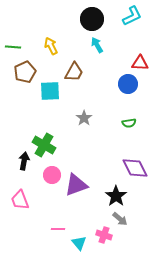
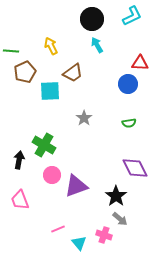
green line: moved 2 px left, 4 px down
brown trapezoid: moved 1 px left, 1 px down; rotated 25 degrees clockwise
black arrow: moved 5 px left, 1 px up
purple triangle: moved 1 px down
pink line: rotated 24 degrees counterclockwise
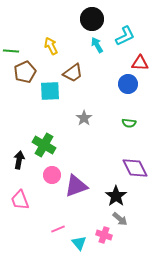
cyan L-shape: moved 7 px left, 20 px down
green semicircle: rotated 16 degrees clockwise
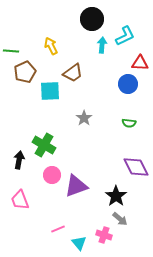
cyan arrow: moved 5 px right; rotated 35 degrees clockwise
purple diamond: moved 1 px right, 1 px up
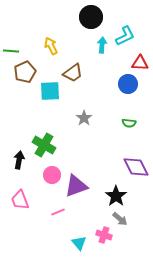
black circle: moved 1 px left, 2 px up
pink line: moved 17 px up
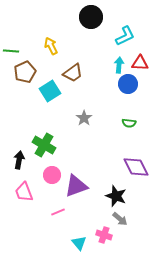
cyan arrow: moved 17 px right, 20 px down
cyan square: rotated 30 degrees counterclockwise
black star: rotated 15 degrees counterclockwise
pink trapezoid: moved 4 px right, 8 px up
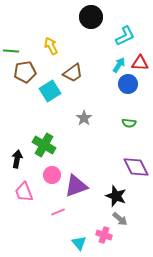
cyan arrow: rotated 28 degrees clockwise
brown pentagon: rotated 15 degrees clockwise
black arrow: moved 2 px left, 1 px up
